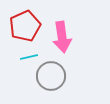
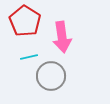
red pentagon: moved 5 px up; rotated 16 degrees counterclockwise
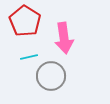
pink arrow: moved 2 px right, 1 px down
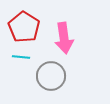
red pentagon: moved 1 px left, 6 px down
cyan line: moved 8 px left; rotated 18 degrees clockwise
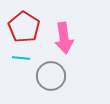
cyan line: moved 1 px down
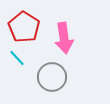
cyan line: moved 4 px left; rotated 42 degrees clockwise
gray circle: moved 1 px right, 1 px down
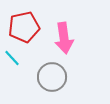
red pentagon: rotated 28 degrees clockwise
cyan line: moved 5 px left
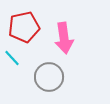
gray circle: moved 3 px left
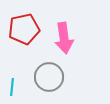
red pentagon: moved 2 px down
cyan line: moved 29 px down; rotated 48 degrees clockwise
